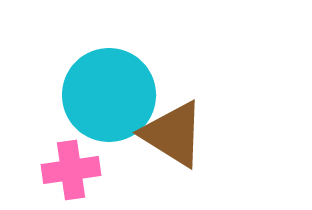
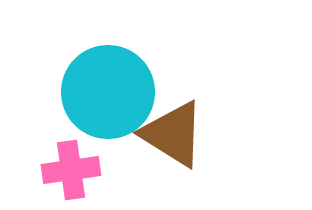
cyan circle: moved 1 px left, 3 px up
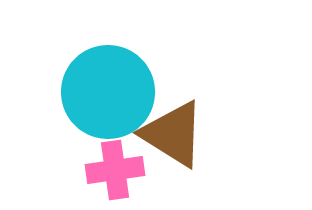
pink cross: moved 44 px right
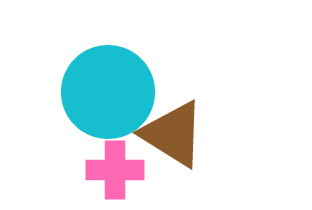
pink cross: rotated 8 degrees clockwise
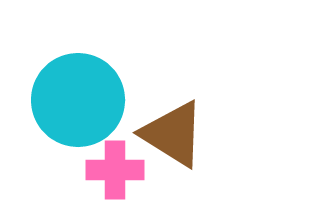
cyan circle: moved 30 px left, 8 px down
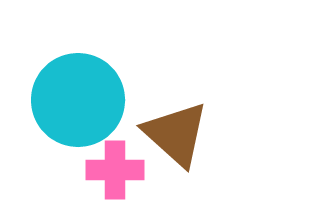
brown triangle: moved 3 px right; rotated 10 degrees clockwise
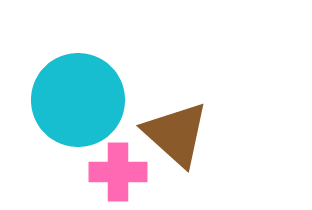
pink cross: moved 3 px right, 2 px down
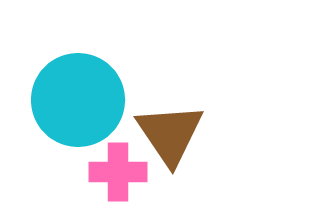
brown triangle: moved 6 px left; rotated 14 degrees clockwise
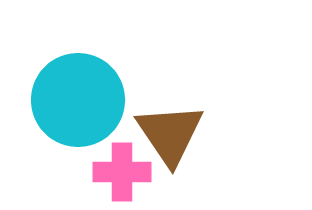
pink cross: moved 4 px right
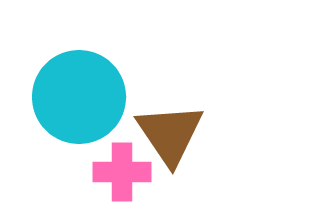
cyan circle: moved 1 px right, 3 px up
